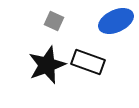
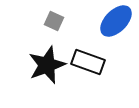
blue ellipse: rotated 20 degrees counterclockwise
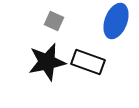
blue ellipse: rotated 24 degrees counterclockwise
black star: moved 3 px up; rotated 9 degrees clockwise
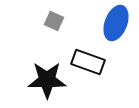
blue ellipse: moved 2 px down
black star: moved 18 px down; rotated 12 degrees clockwise
